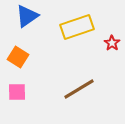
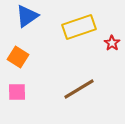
yellow rectangle: moved 2 px right
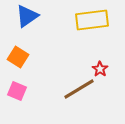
yellow rectangle: moved 13 px right, 7 px up; rotated 12 degrees clockwise
red star: moved 12 px left, 26 px down
pink square: moved 1 px up; rotated 24 degrees clockwise
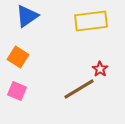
yellow rectangle: moved 1 px left, 1 px down
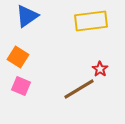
pink square: moved 4 px right, 5 px up
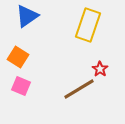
yellow rectangle: moved 3 px left, 4 px down; rotated 64 degrees counterclockwise
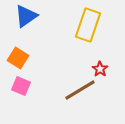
blue triangle: moved 1 px left
orange square: moved 1 px down
brown line: moved 1 px right, 1 px down
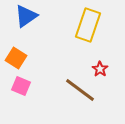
orange square: moved 2 px left
brown line: rotated 68 degrees clockwise
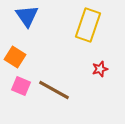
blue triangle: moved 1 px right; rotated 30 degrees counterclockwise
orange square: moved 1 px left, 1 px up
red star: rotated 21 degrees clockwise
brown line: moved 26 px left; rotated 8 degrees counterclockwise
